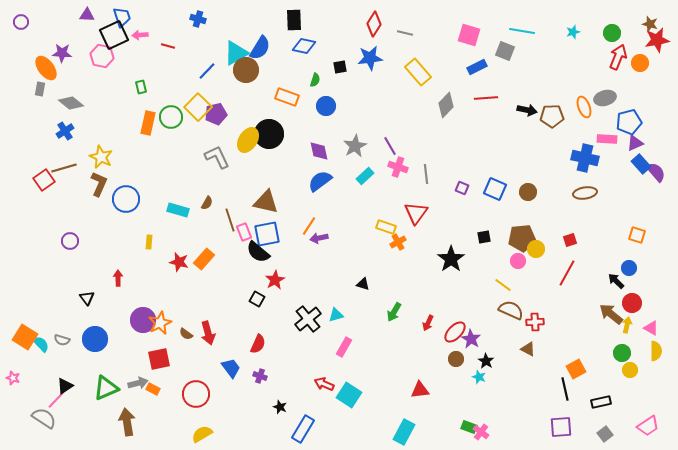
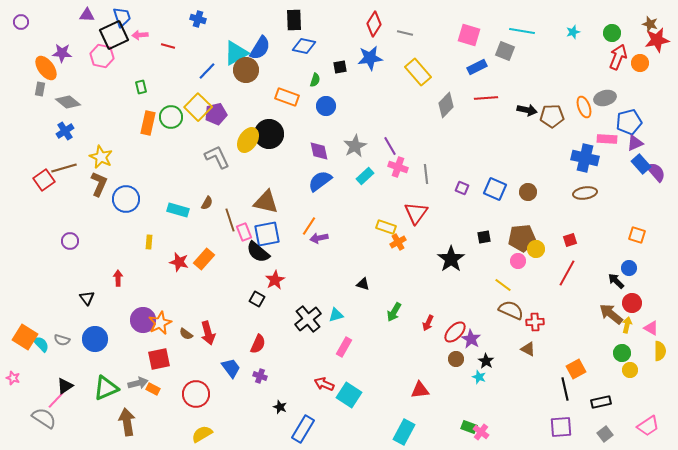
gray diamond at (71, 103): moved 3 px left, 1 px up
yellow semicircle at (656, 351): moved 4 px right
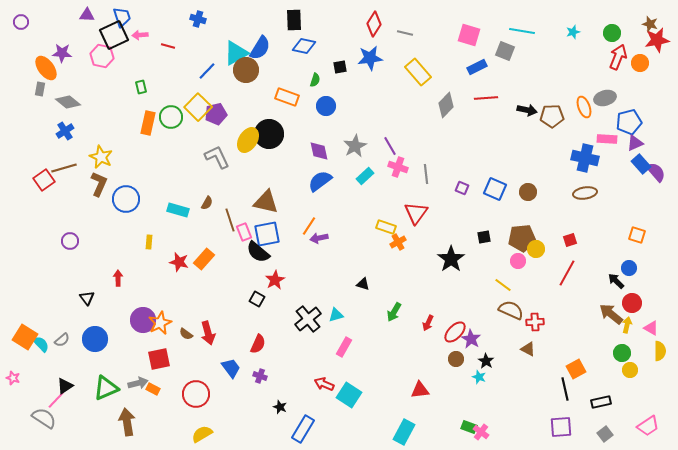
gray semicircle at (62, 340): rotated 56 degrees counterclockwise
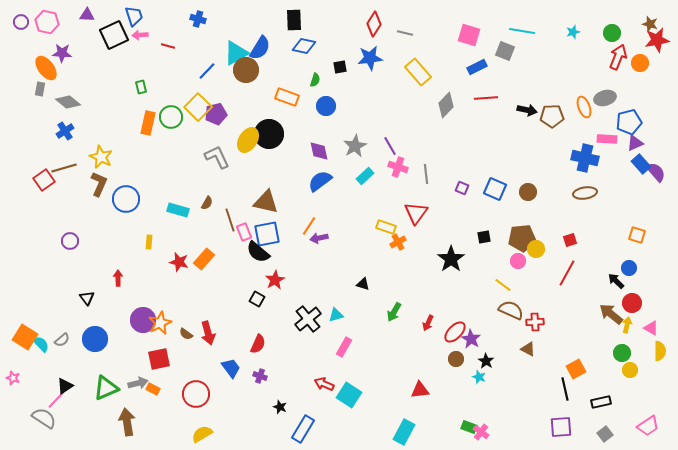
blue trapezoid at (122, 17): moved 12 px right, 1 px up
pink hexagon at (102, 56): moved 55 px left, 34 px up
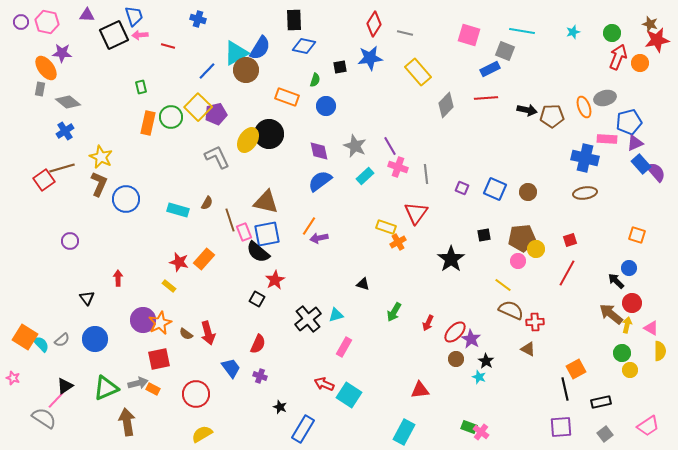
blue rectangle at (477, 67): moved 13 px right, 2 px down
gray star at (355, 146): rotated 20 degrees counterclockwise
brown line at (64, 168): moved 2 px left
black square at (484, 237): moved 2 px up
yellow rectangle at (149, 242): moved 20 px right, 44 px down; rotated 56 degrees counterclockwise
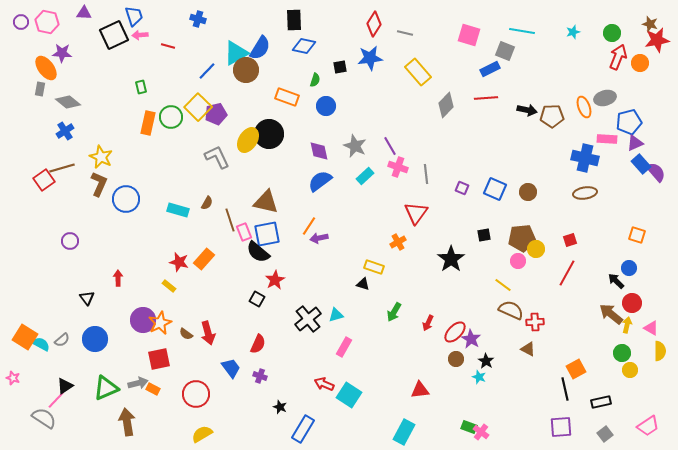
purple triangle at (87, 15): moved 3 px left, 2 px up
yellow rectangle at (386, 227): moved 12 px left, 40 px down
cyan semicircle at (41, 344): rotated 18 degrees counterclockwise
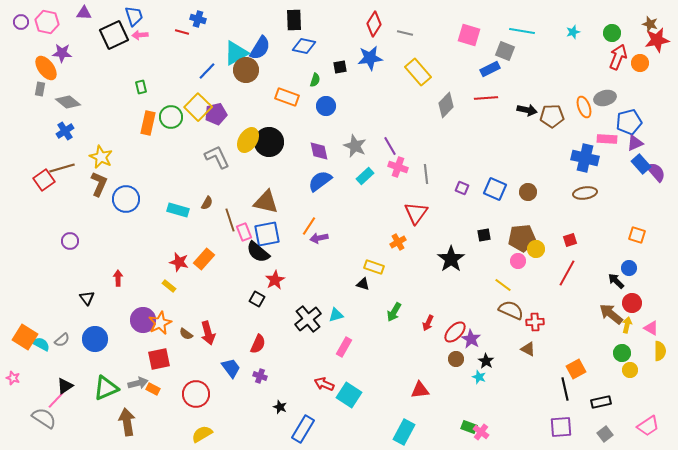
red line at (168, 46): moved 14 px right, 14 px up
black circle at (269, 134): moved 8 px down
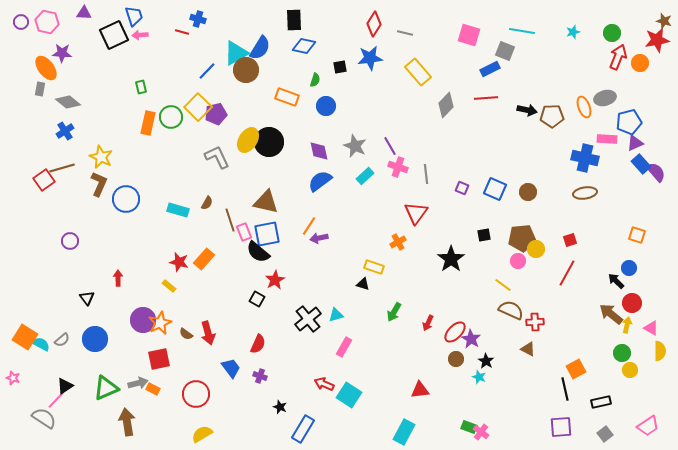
brown star at (650, 24): moved 14 px right, 3 px up
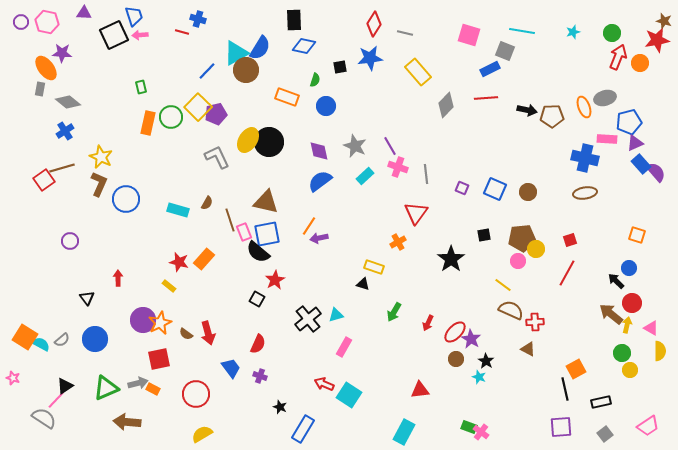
brown arrow at (127, 422): rotated 76 degrees counterclockwise
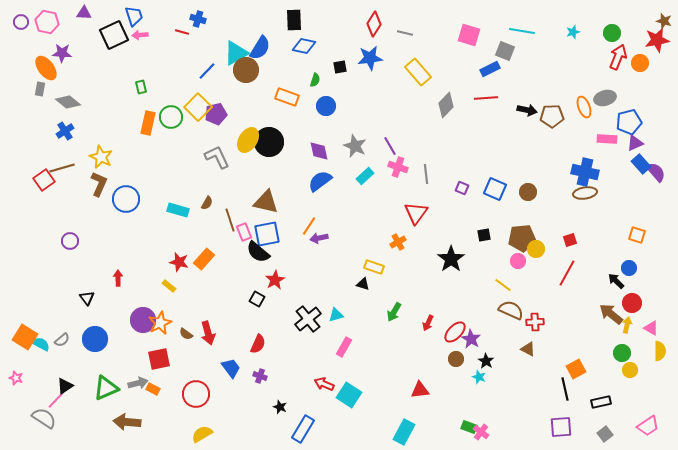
blue cross at (585, 158): moved 14 px down
pink star at (13, 378): moved 3 px right
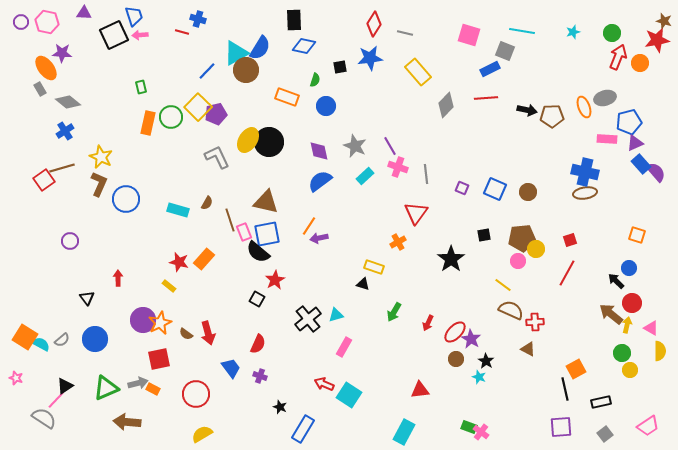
gray rectangle at (40, 89): rotated 40 degrees counterclockwise
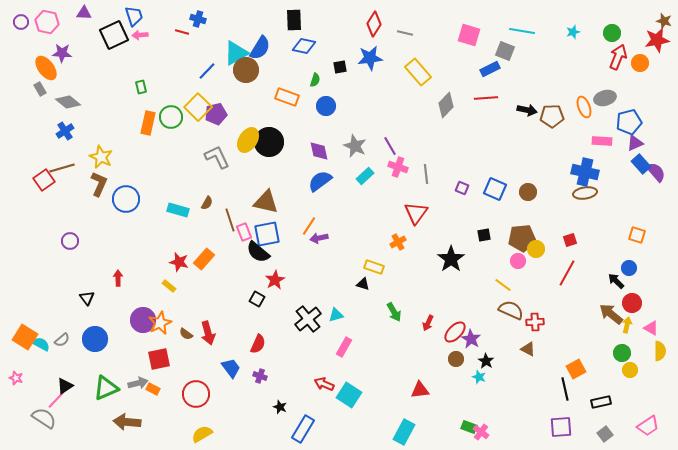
pink rectangle at (607, 139): moved 5 px left, 2 px down
green arrow at (394, 312): rotated 60 degrees counterclockwise
